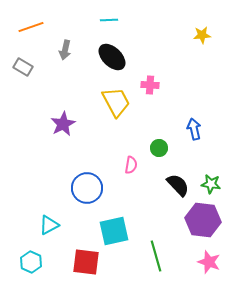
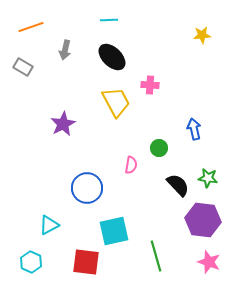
green star: moved 3 px left, 6 px up
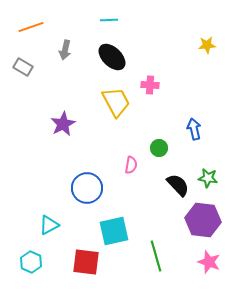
yellow star: moved 5 px right, 10 px down
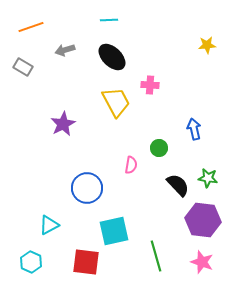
gray arrow: rotated 60 degrees clockwise
pink star: moved 7 px left
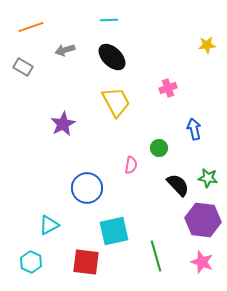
pink cross: moved 18 px right, 3 px down; rotated 24 degrees counterclockwise
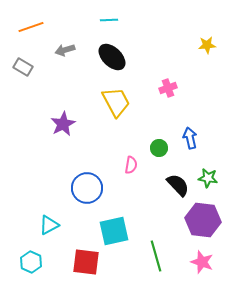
blue arrow: moved 4 px left, 9 px down
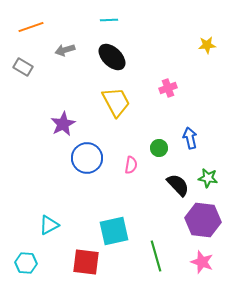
blue circle: moved 30 px up
cyan hexagon: moved 5 px left, 1 px down; rotated 20 degrees counterclockwise
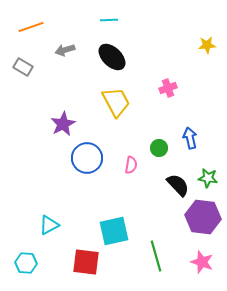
purple hexagon: moved 3 px up
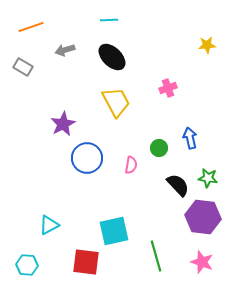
cyan hexagon: moved 1 px right, 2 px down
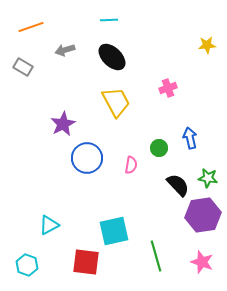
purple hexagon: moved 2 px up; rotated 16 degrees counterclockwise
cyan hexagon: rotated 15 degrees clockwise
